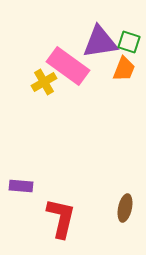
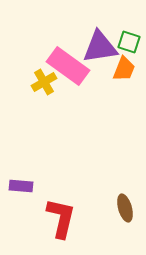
purple triangle: moved 5 px down
brown ellipse: rotated 28 degrees counterclockwise
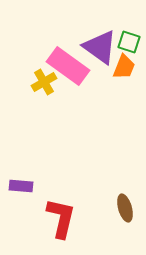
purple triangle: rotated 45 degrees clockwise
orange trapezoid: moved 2 px up
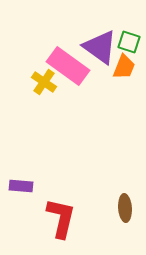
yellow cross: rotated 25 degrees counterclockwise
brown ellipse: rotated 12 degrees clockwise
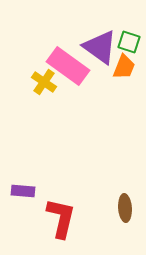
purple rectangle: moved 2 px right, 5 px down
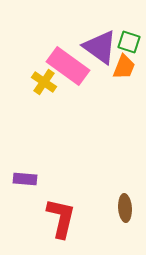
purple rectangle: moved 2 px right, 12 px up
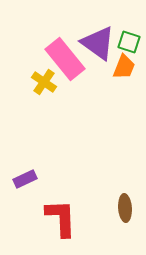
purple triangle: moved 2 px left, 4 px up
pink rectangle: moved 3 px left, 7 px up; rotated 15 degrees clockwise
purple rectangle: rotated 30 degrees counterclockwise
red L-shape: rotated 15 degrees counterclockwise
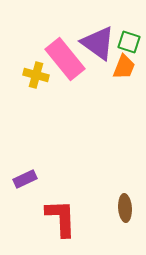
yellow cross: moved 8 px left, 7 px up; rotated 20 degrees counterclockwise
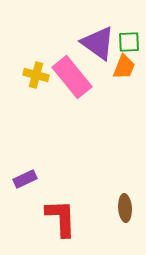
green square: rotated 20 degrees counterclockwise
pink rectangle: moved 7 px right, 18 px down
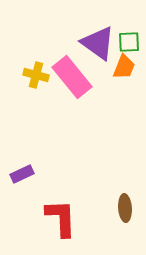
purple rectangle: moved 3 px left, 5 px up
